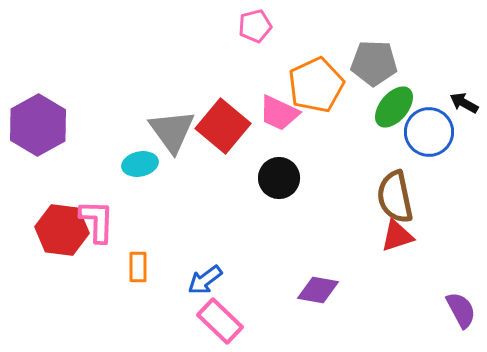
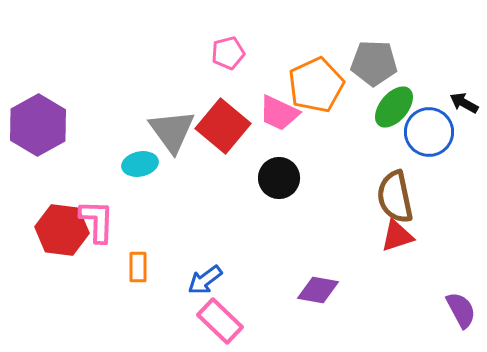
pink pentagon: moved 27 px left, 27 px down
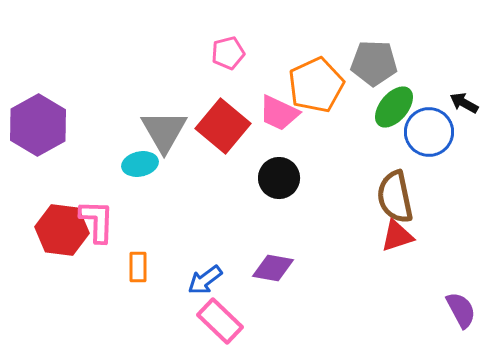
gray triangle: moved 8 px left; rotated 6 degrees clockwise
purple diamond: moved 45 px left, 22 px up
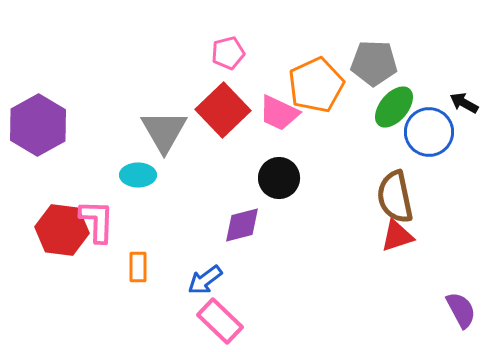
red square: moved 16 px up; rotated 6 degrees clockwise
cyan ellipse: moved 2 px left, 11 px down; rotated 12 degrees clockwise
purple diamond: moved 31 px left, 43 px up; rotated 24 degrees counterclockwise
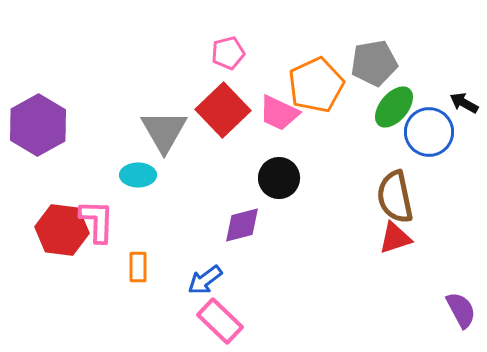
gray pentagon: rotated 12 degrees counterclockwise
red triangle: moved 2 px left, 2 px down
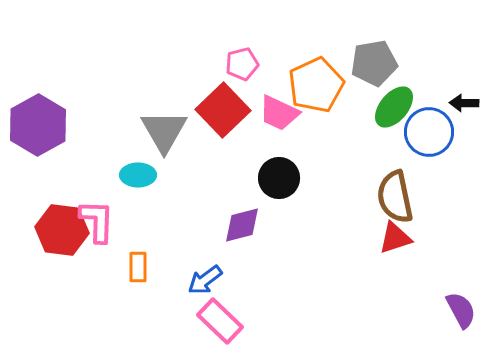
pink pentagon: moved 14 px right, 11 px down
black arrow: rotated 28 degrees counterclockwise
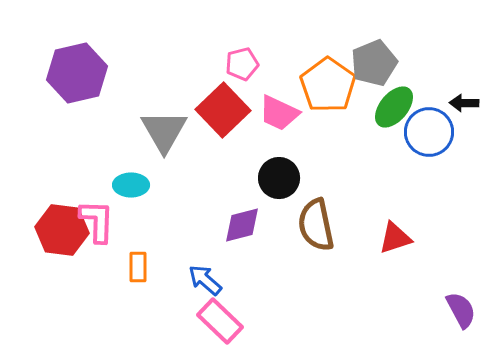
gray pentagon: rotated 12 degrees counterclockwise
orange pentagon: moved 12 px right; rotated 12 degrees counterclockwise
purple hexagon: moved 39 px right, 52 px up; rotated 16 degrees clockwise
cyan ellipse: moved 7 px left, 10 px down
brown semicircle: moved 79 px left, 28 px down
blue arrow: rotated 78 degrees clockwise
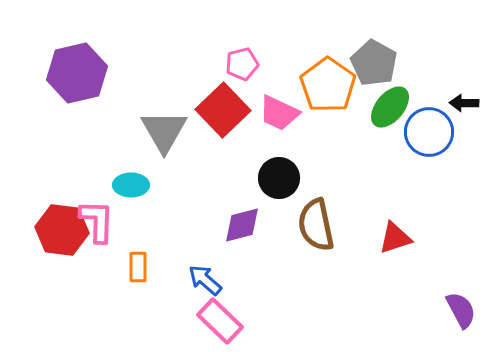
gray pentagon: rotated 21 degrees counterclockwise
green ellipse: moved 4 px left
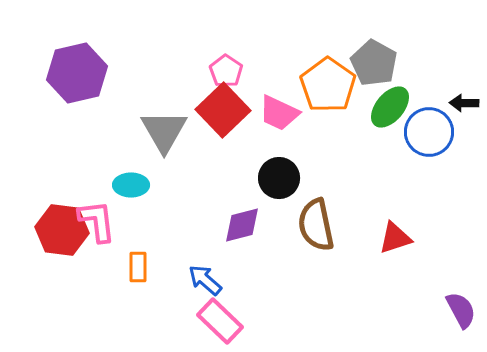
pink pentagon: moved 16 px left, 7 px down; rotated 24 degrees counterclockwise
pink L-shape: rotated 9 degrees counterclockwise
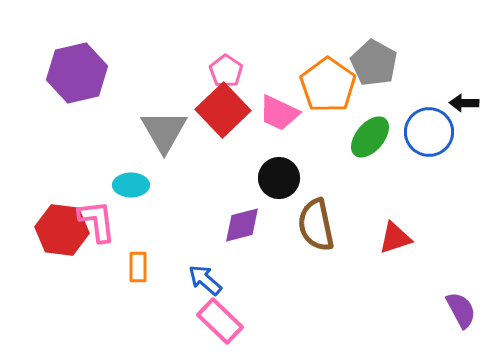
green ellipse: moved 20 px left, 30 px down
